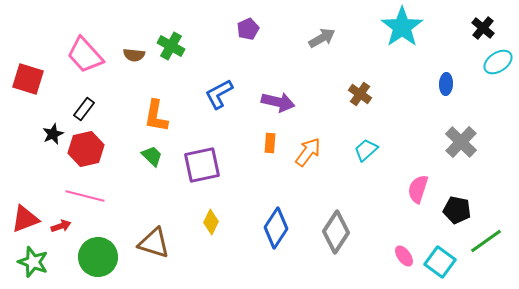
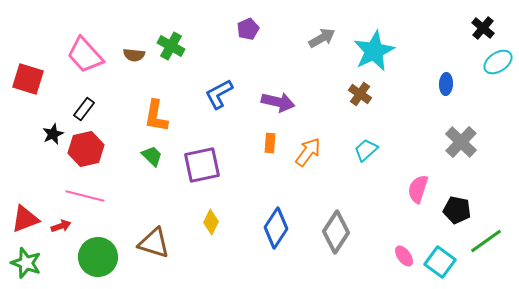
cyan star: moved 28 px left, 24 px down; rotated 9 degrees clockwise
green star: moved 7 px left, 1 px down
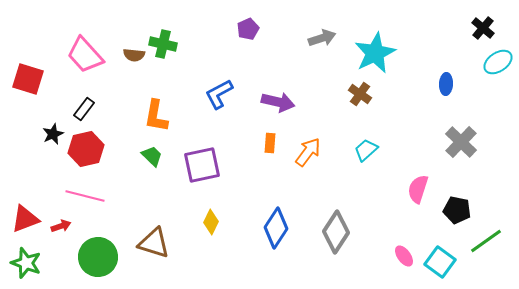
gray arrow: rotated 12 degrees clockwise
green cross: moved 8 px left, 2 px up; rotated 16 degrees counterclockwise
cyan star: moved 1 px right, 2 px down
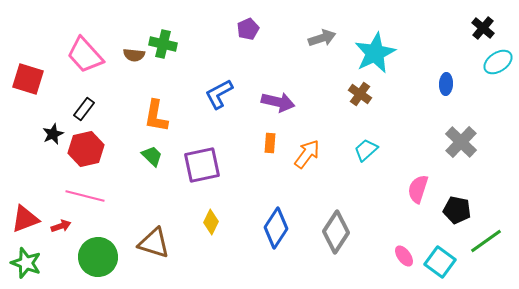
orange arrow: moved 1 px left, 2 px down
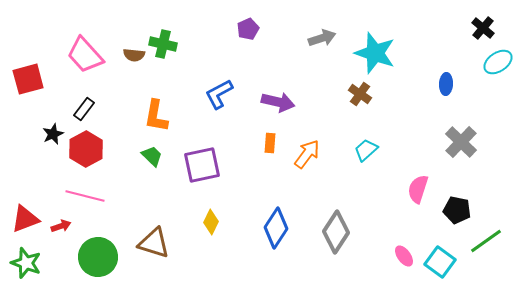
cyan star: rotated 27 degrees counterclockwise
red square: rotated 32 degrees counterclockwise
red hexagon: rotated 16 degrees counterclockwise
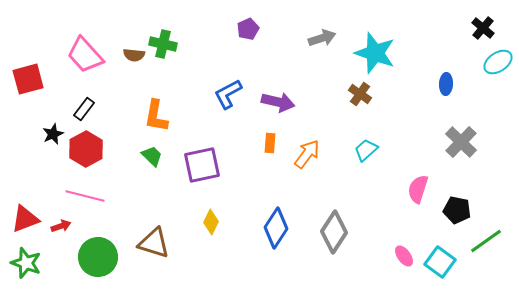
blue L-shape: moved 9 px right
gray diamond: moved 2 px left
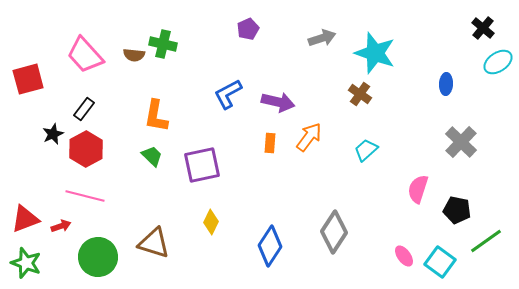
orange arrow: moved 2 px right, 17 px up
blue diamond: moved 6 px left, 18 px down
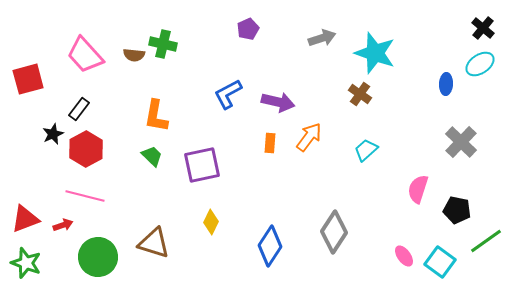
cyan ellipse: moved 18 px left, 2 px down
black rectangle: moved 5 px left
red arrow: moved 2 px right, 1 px up
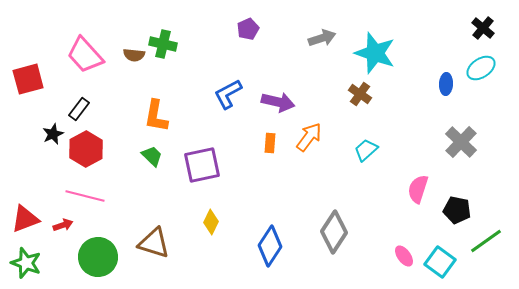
cyan ellipse: moved 1 px right, 4 px down
